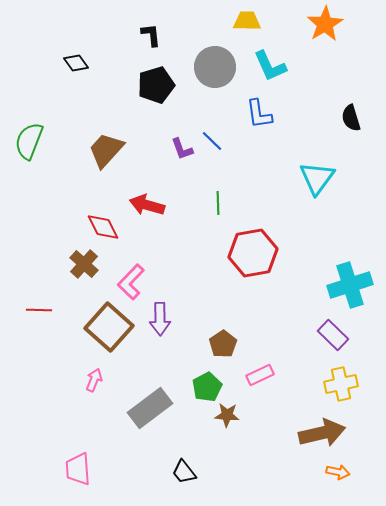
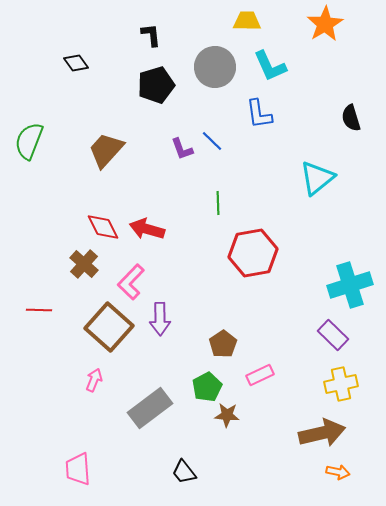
cyan triangle: rotated 15 degrees clockwise
red arrow: moved 24 px down
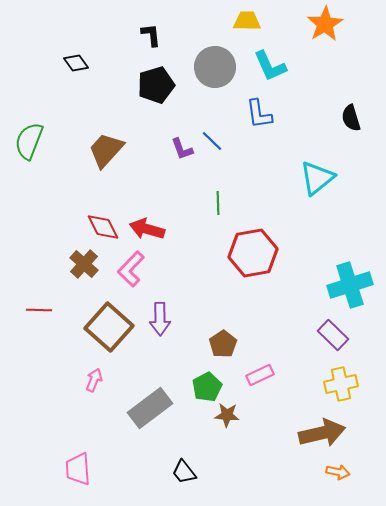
pink L-shape: moved 13 px up
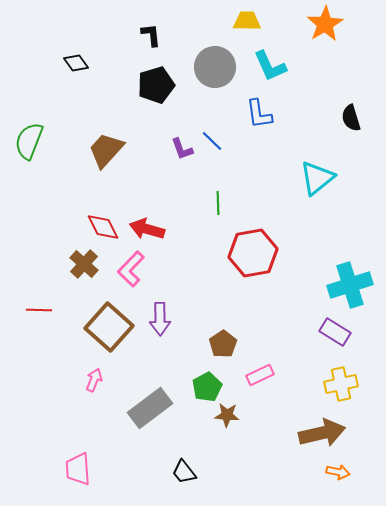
purple rectangle: moved 2 px right, 3 px up; rotated 12 degrees counterclockwise
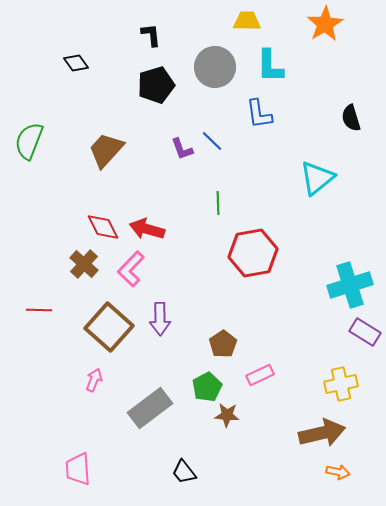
cyan L-shape: rotated 24 degrees clockwise
purple rectangle: moved 30 px right
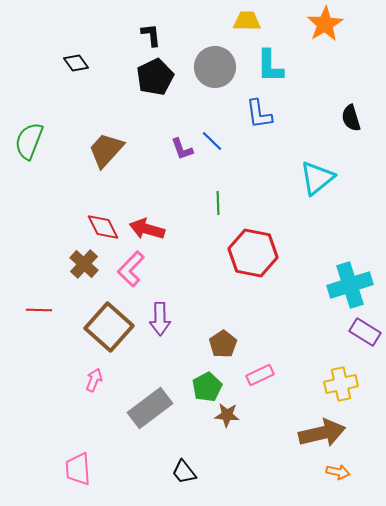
black pentagon: moved 1 px left, 8 px up; rotated 9 degrees counterclockwise
red hexagon: rotated 21 degrees clockwise
